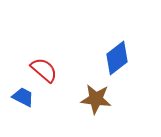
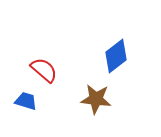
blue diamond: moved 1 px left, 2 px up
blue trapezoid: moved 3 px right, 4 px down; rotated 10 degrees counterclockwise
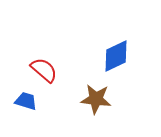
blue diamond: rotated 12 degrees clockwise
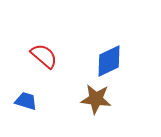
blue diamond: moved 7 px left, 5 px down
red semicircle: moved 14 px up
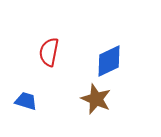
red semicircle: moved 5 px right, 4 px up; rotated 120 degrees counterclockwise
brown star: rotated 16 degrees clockwise
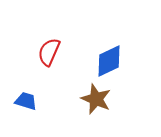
red semicircle: rotated 12 degrees clockwise
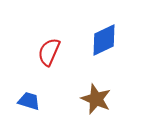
blue diamond: moved 5 px left, 21 px up
blue trapezoid: moved 3 px right
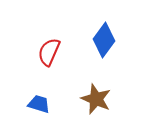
blue diamond: rotated 28 degrees counterclockwise
blue trapezoid: moved 10 px right, 3 px down
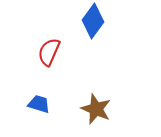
blue diamond: moved 11 px left, 19 px up
brown star: moved 10 px down
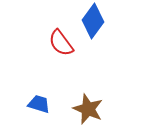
red semicircle: moved 12 px right, 9 px up; rotated 60 degrees counterclockwise
brown star: moved 8 px left
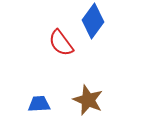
blue trapezoid: rotated 20 degrees counterclockwise
brown star: moved 9 px up
